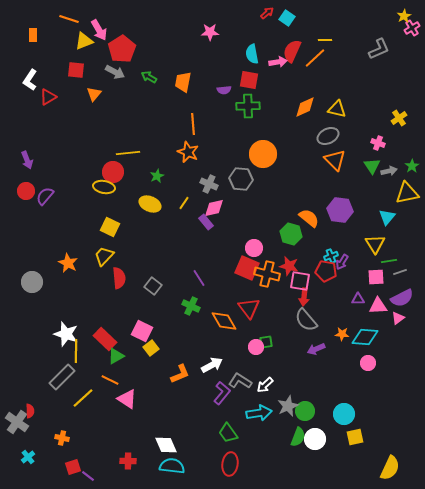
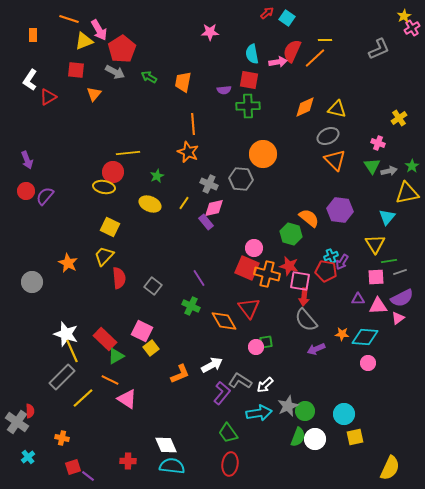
yellow line at (76, 351): moved 4 px left; rotated 25 degrees counterclockwise
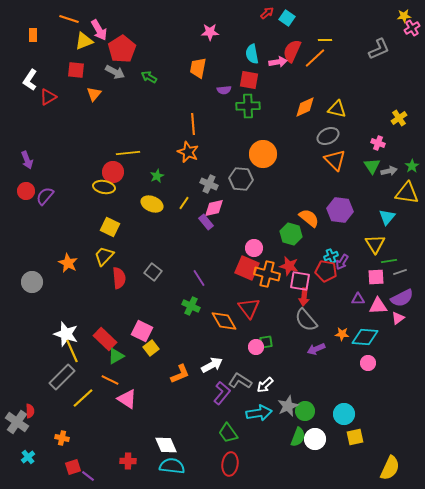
yellow star at (404, 16): rotated 24 degrees clockwise
orange trapezoid at (183, 82): moved 15 px right, 14 px up
yellow triangle at (407, 193): rotated 20 degrees clockwise
yellow ellipse at (150, 204): moved 2 px right
gray square at (153, 286): moved 14 px up
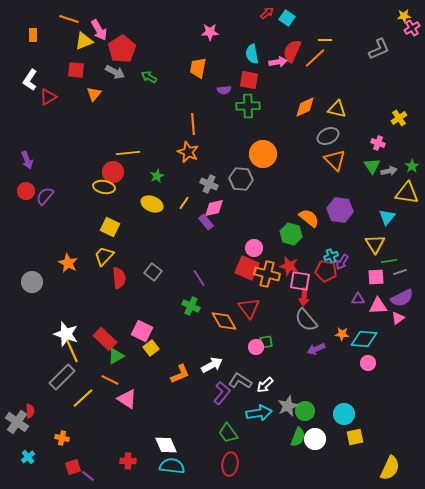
cyan diamond at (365, 337): moved 1 px left, 2 px down
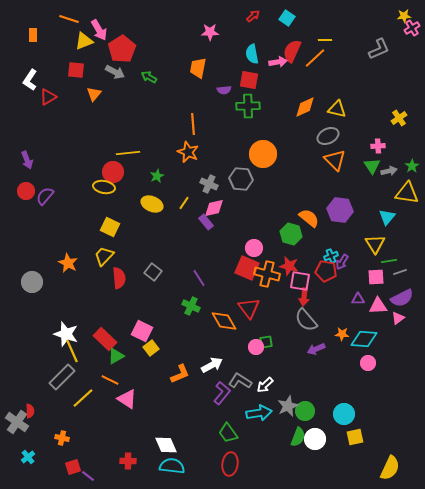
red arrow at (267, 13): moved 14 px left, 3 px down
pink cross at (378, 143): moved 3 px down; rotated 24 degrees counterclockwise
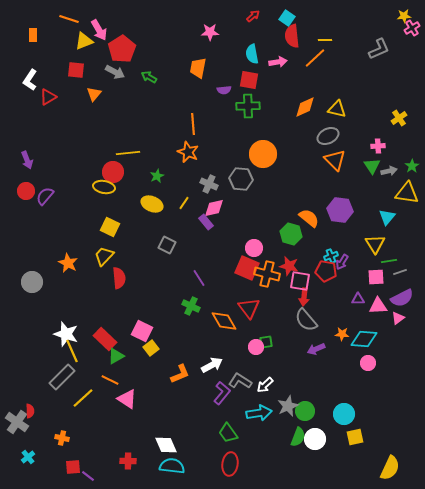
red semicircle at (292, 51): moved 15 px up; rotated 30 degrees counterclockwise
gray square at (153, 272): moved 14 px right, 27 px up; rotated 12 degrees counterclockwise
red square at (73, 467): rotated 14 degrees clockwise
